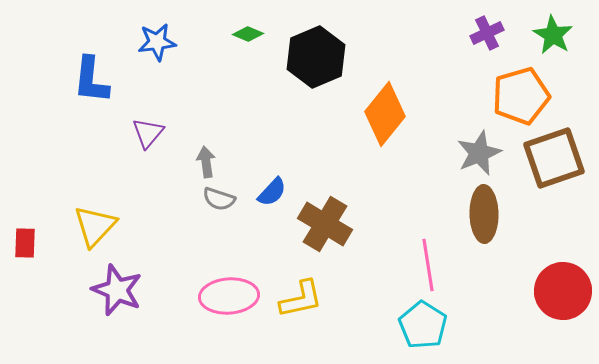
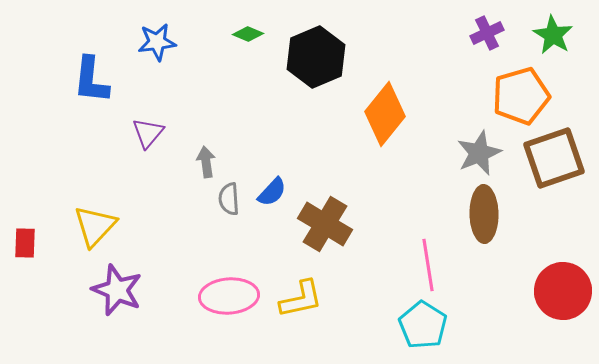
gray semicircle: moved 10 px right; rotated 68 degrees clockwise
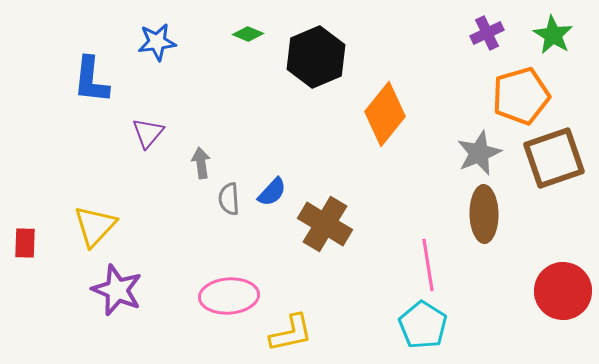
gray arrow: moved 5 px left, 1 px down
yellow L-shape: moved 10 px left, 34 px down
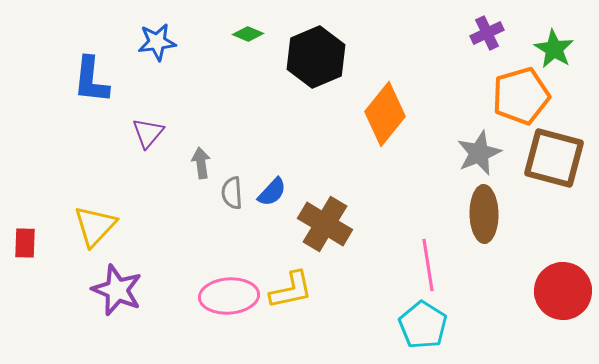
green star: moved 1 px right, 14 px down
brown square: rotated 34 degrees clockwise
gray semicircle: moved 3 px right, 6 px up
yellow L-shape: moved 43 px up
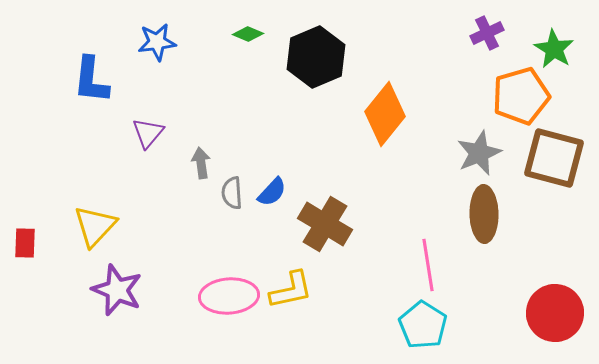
red circle: moved 8 px left, 22 px down
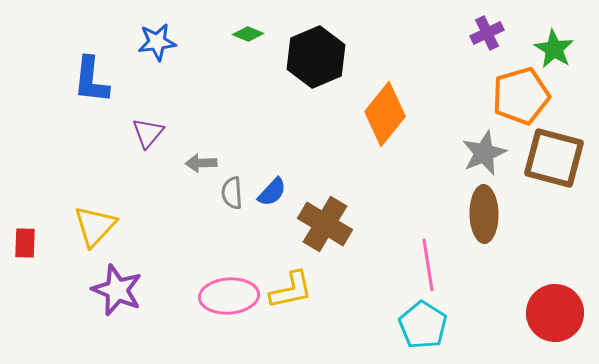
gray star: moved 5 px right
gray arrow: rotated 84 degrees counterclockwise
